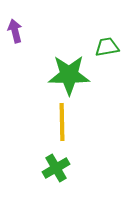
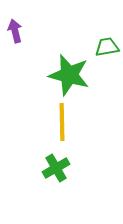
green star: rotated 15 degrees clockwise
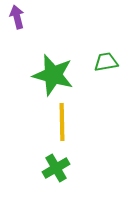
purple arrow: moved 2 px right, 14 px up
green trapezoid: moved 1 px left, 15 px down
green star: moved 16 px left
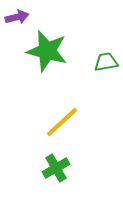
purple arrow: rotated 90 degrees clockwise
green star: moved 6 px left, 24 px up
yellow line: rotated 48 degrees clockwise
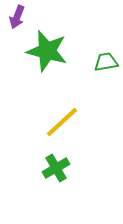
purple arrow: rotated 125 degrees clockwise
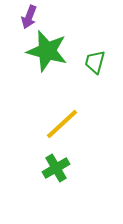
purple arrow: moved 12 px right
green trapezoid: moved 11 px left; rotated 65 degrees counterclockwise
yellow line: moved 2 px down
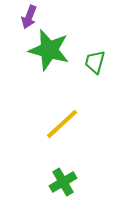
green star: moved 2 px right, 1 px up
green cross: moved 7 px right, 14 px down
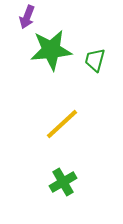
purple arrow: moved 2 px left
green star: moved 2 px right; rotated 21 degrees counterclockwise
green trapezoid: moved 2 px up
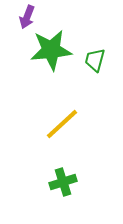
green cross: rotated 12 degrees clockwise
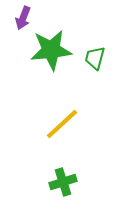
purple arrow: moved 4 px left, 1 px down
green trapezoid: moved 2 px up
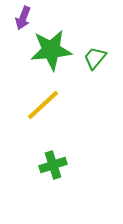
green trapezoid: rotated 25 degrees clockwise
yellow line: moved 19 px left, 19 px up
green cross: moved 10 px left, 17 px up
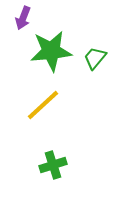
green star: moved 1 px down
